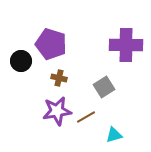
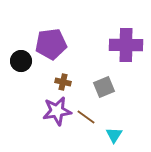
purple pentagon: rotated 24 degrees counterclockwise
brown cross: moved 4 px right, 4 px down
gray square: rotated 10 degrees clockwise
brown line: rotated 66 degrees clockwise
cyan triangle: rotated 42 degrees counterclockwise
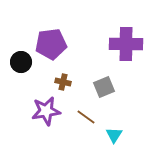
purple cross: moved 1 px up
black circle: moved 1 px down
purple star: moved 11 px left
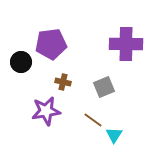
brown line: moved 7 px right, 3 px down
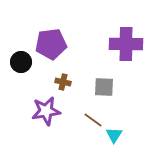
gray square: rotated 25 degrees clockwise
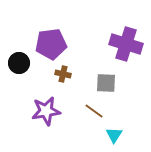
purple cross: rotated 16 degrees clockwise
black circle: moved 2 px left, 1 px down
brown cross: moved 8 px up
gray square: moved 2 px right, 4 px up
brown line: moved 1 px right, 9 px up
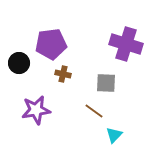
purple star: moved 10 px left, 1 px up
cyan triangle: rotated 12 degrees clockwise
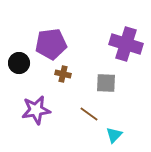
brown line: moved 5 px left, 3 px down
